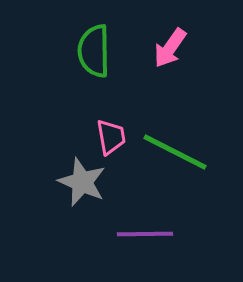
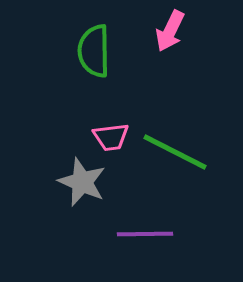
pink arrow: moved 17 px up; rotated 9 degrees counterclockwise
pink trapezoid: rotated 93 degrees clockwise
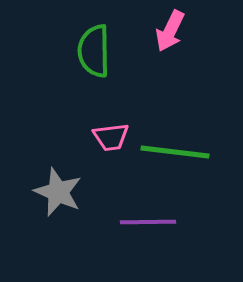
green line: rotated 20 degrees counterclockwise
gray star: moved 24 px left, 10 px down
purple line: moved 3 px right, 12 px up
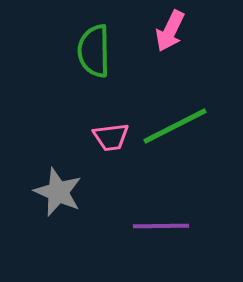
green line: moved 26 px up; rotated 34 degrees counterclockwise
purple line: moved 13 px right, 4 px down
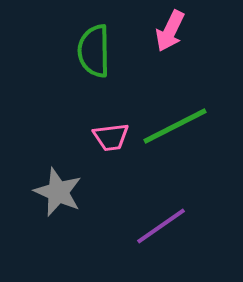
purple line: rotated 34 degrees counterclockwise
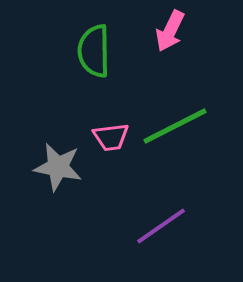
gray star: moved 25 px up; rotated 12 degrees counterclockwise
